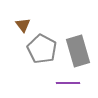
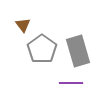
gray pentagon: rotated 8 degrees clockwise
purple line: moved 3 px right
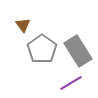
gray rectangle: rotated 16 degrees counterclockwise
purple line: rotated 30 degrees counterclockwise
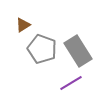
brown triangle: rotated 35 degrees clockwise
gray pentagon: rotated 16 degrees counterclockwise
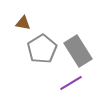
brown triangle: moved 2 px up; rotated 42 degrees clockwise
gray pentagon: rotated 20 degrees clockwise
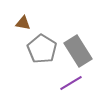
gray pentagon: rotated 8 degrees counterclockwise
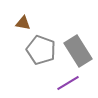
gray pentagon: moved 1 px left, 1 px down; rotated 12 degrees counterclockwise
purple line: moved 3 px left
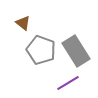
brown triangle: rotated 28 degrees clockwise
gray rectangle: moved 2 px left
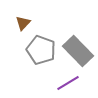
brown triangle: rotated 35 degrees clockwise
gray rectangle: moved 2 px right; rotated 12 degrees counterclockwise
